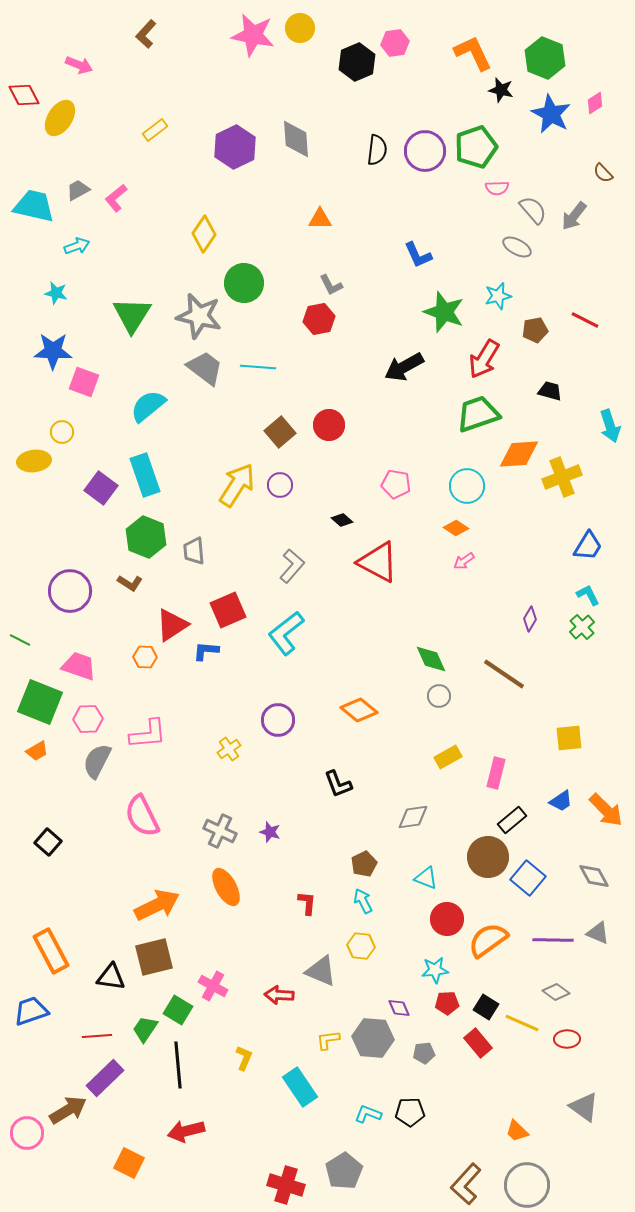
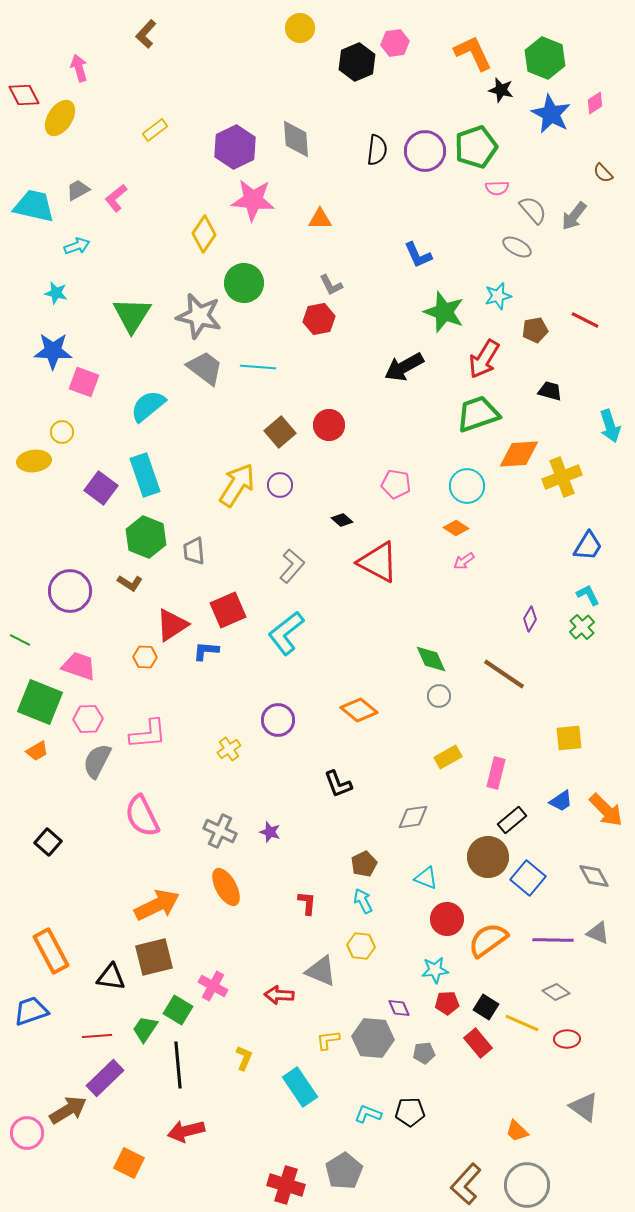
pink star at (253, 35): moved 165 px down; rotated 6 degrees counterclockwise
pink arrow at (79, 65): moved 3 px down; rotated 128 degrees counterclockwise
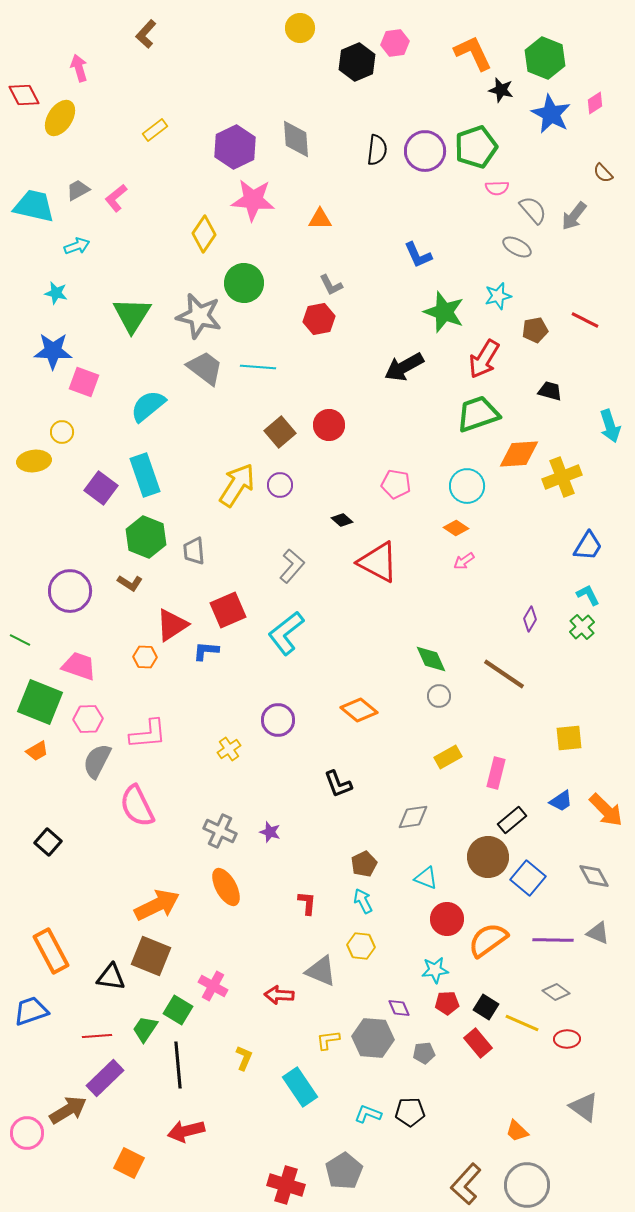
pink semicircle at (142, 816): moved 5 px left, 10 px up
brown square at (154, 957): moved 3 px left, 1 px up; rotated 36 degrees clockwise
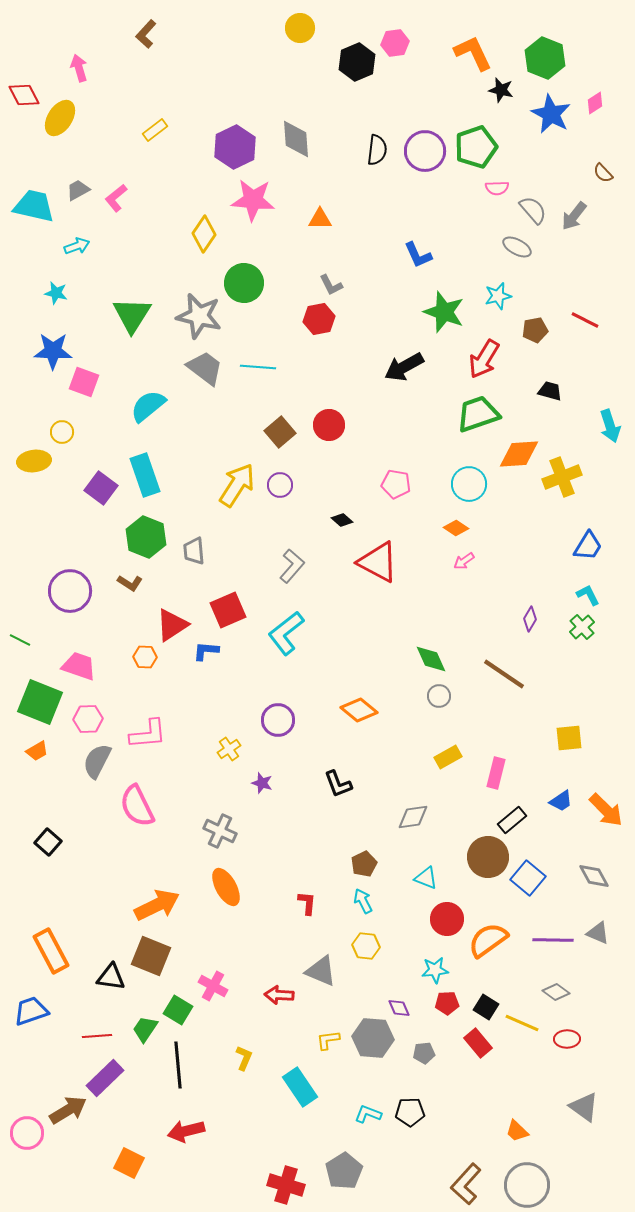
cyan circle at (467, 486): moved 2 px right, 2 px up
purple star at (270, 832): moved 8 px left, 49 px up
yellow hexagon at (361, 946): moved 5 px right
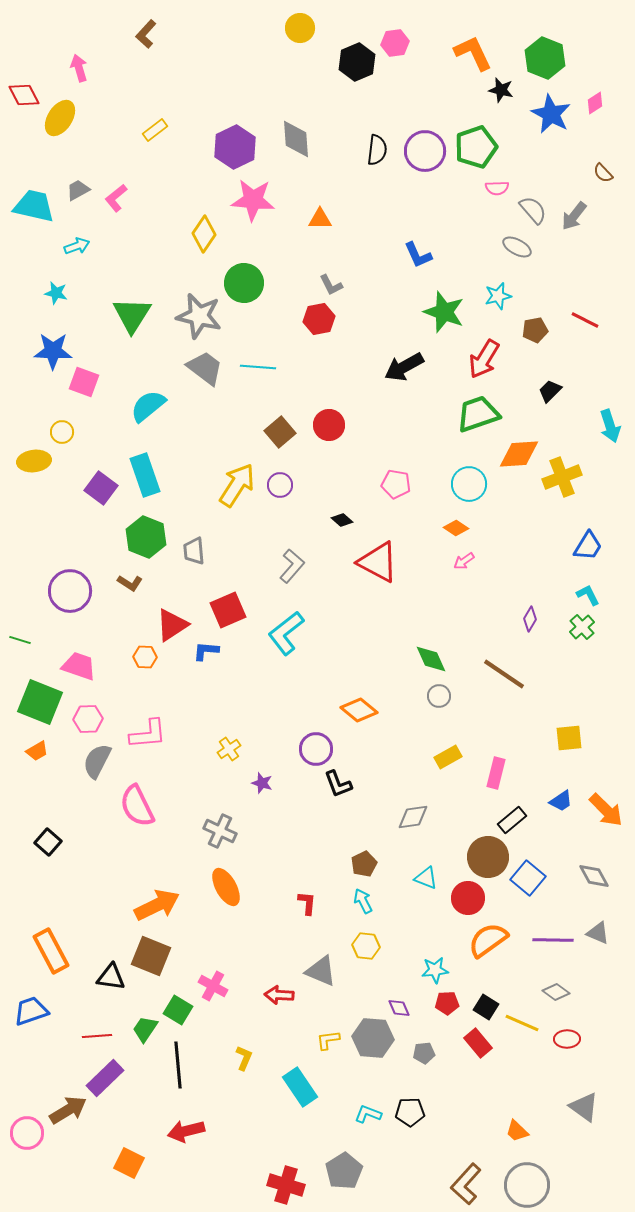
black trapezoid at (550, 391): rotated 60 degrees counterclockwise
green line at (20, 640): rotated 10 degrees counterclockwise
purple circle at (278, 720): moved 38 px right, 29 px down
red circle at (447, 919): moved 21 px right, 21 px up
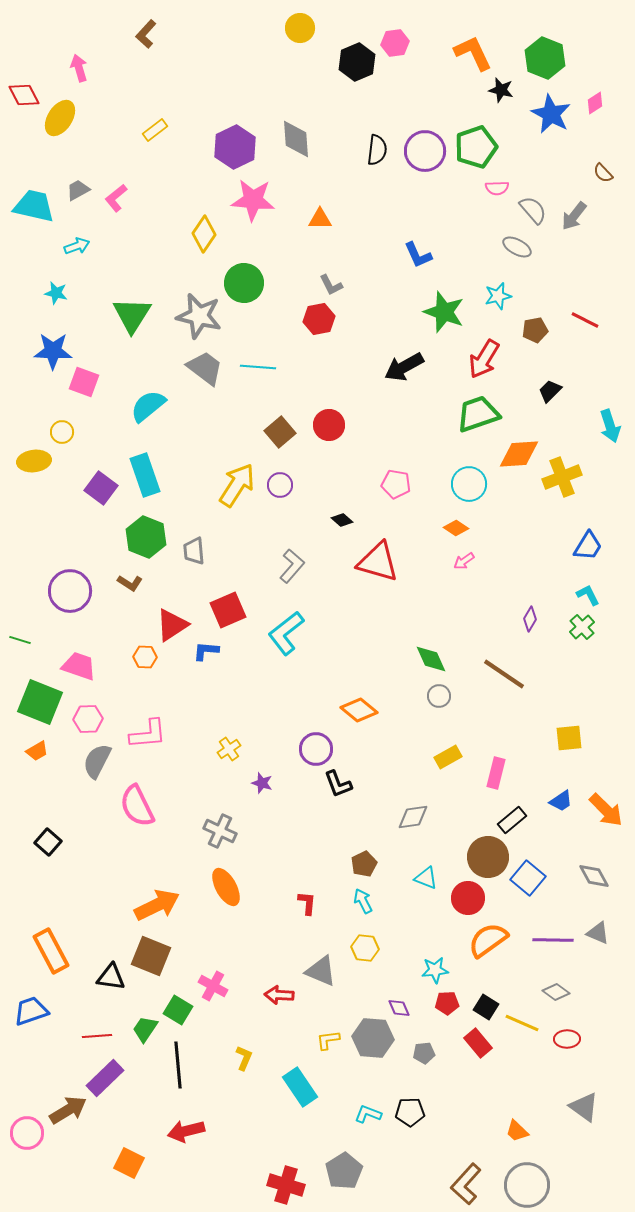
red triangle at (378, 562): rotated 12 degrees counterclockwise
yellow hexagon at (366, 946): moved 1 px left, 2 px down
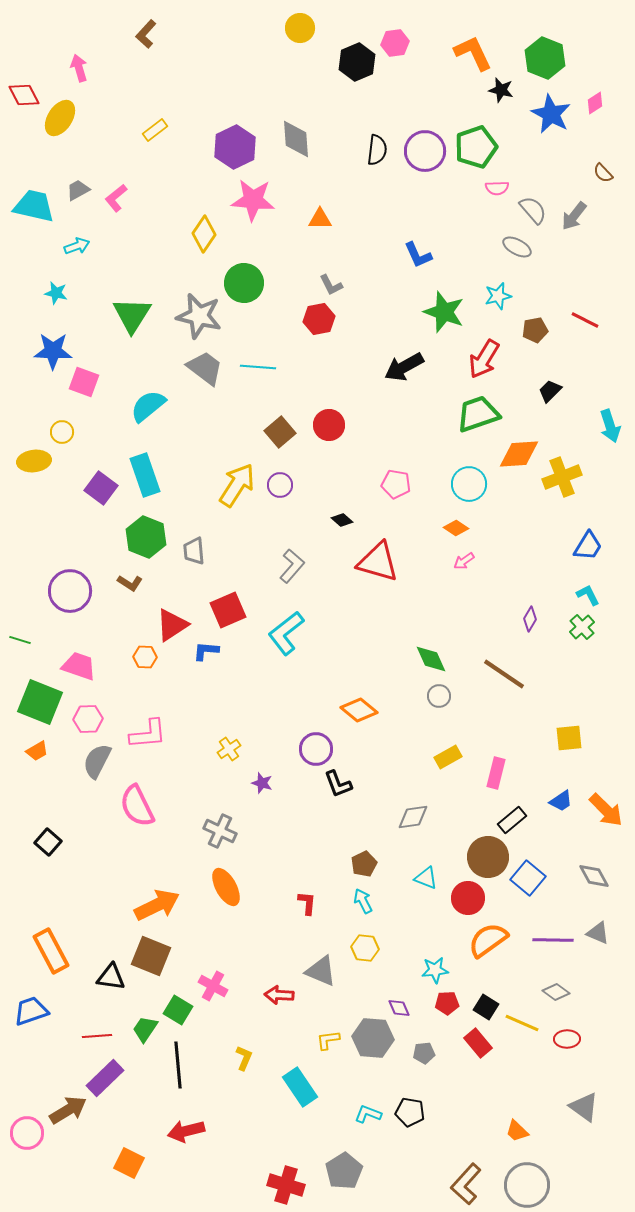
black pentagon at (410, 1112): rotated 12 degrees clockwise
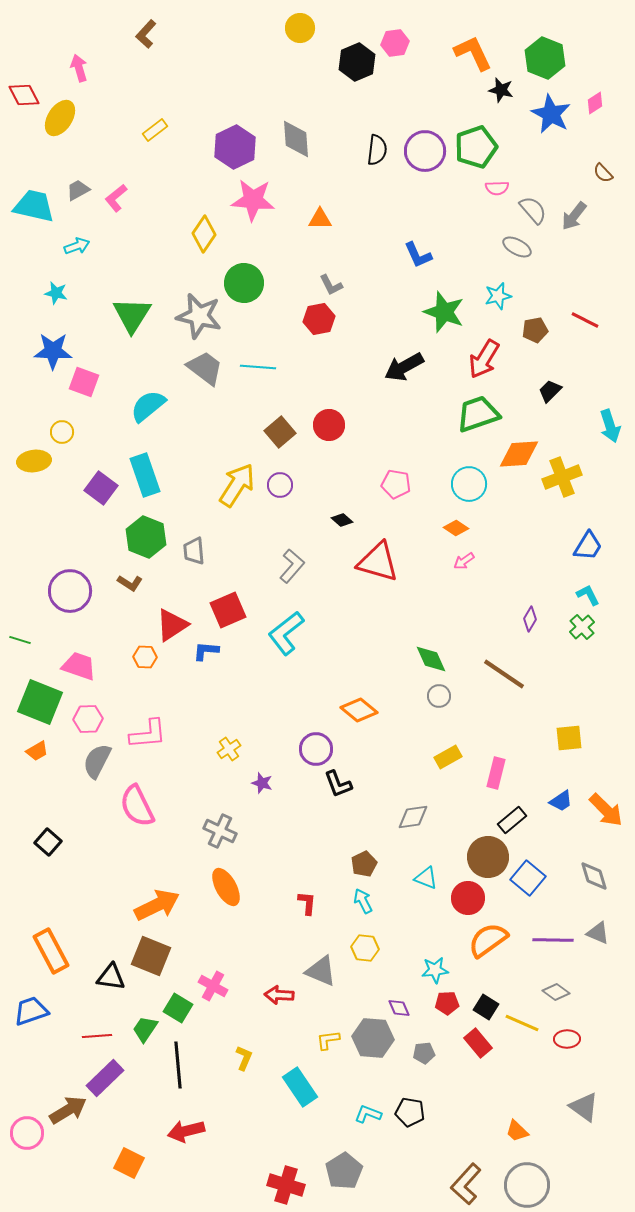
gray diamond at (594, 876): rotated 12 degrees clockwise
green square at (178, 1010): moved 2 px up
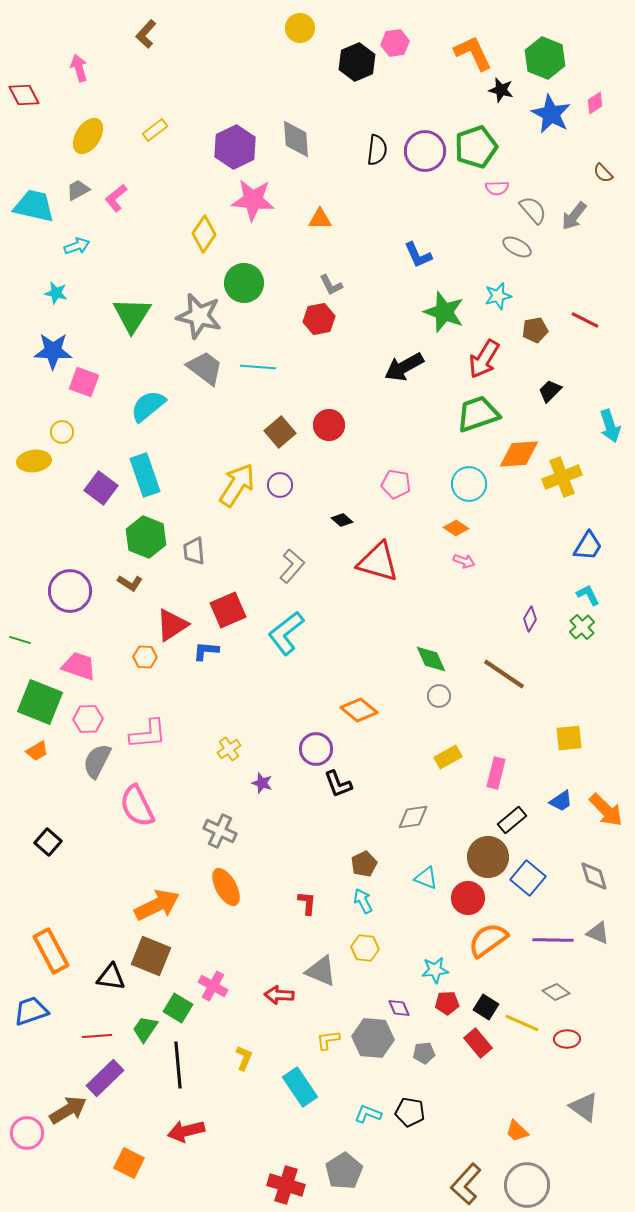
yellow ellipse at (60, 118): moved 28 px right, 18 px down
pink arrow at (464, 561): rotated 125 degrees counterclockwise
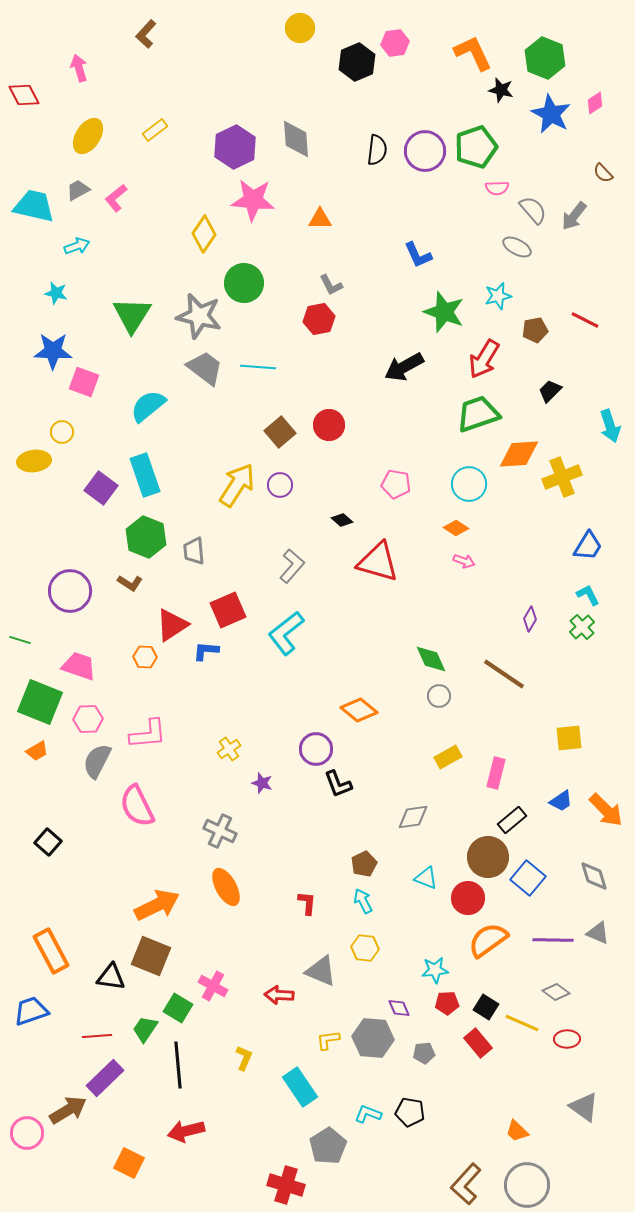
gray pentagon at (344, 1171): moved 16 px left, 25 px up
